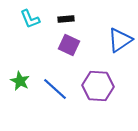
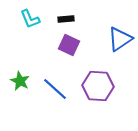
blue triangle: moved 1 px up
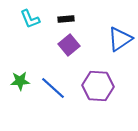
purple square: rotated 25 degrees clockwise
green star: rotated 30 degrees counterclockwise
blue line: moved 2 px left, 1 px up
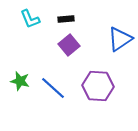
green star: rotated 18 degrees clockwise
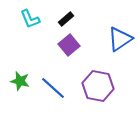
black rectangle: rotated 35 degrees counterclockwise
purple hexagon: rotated 8 degrees clockwise
